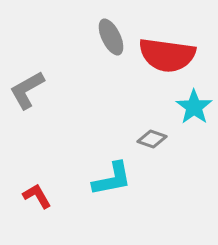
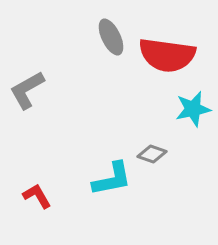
cyan star: moved 1 px left, 2 px down; rotated 24 degrees clockwise
gray diamond: moved 15 px down
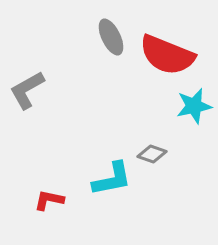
red semicircle: rotated 14 degrees clockwise
cyan star: moved 1 px right, 3 px up
red L-shape: moved 12 px right, 4 px down; rotated 48 degrees counterclockwise
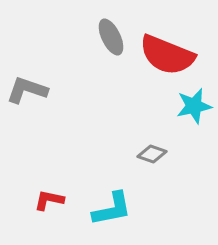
gray L-shape: rotated 48 degrees clockwise
cyan L-shape: moved 30 px down
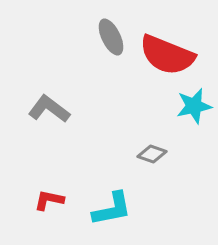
gray L-shape: moved 22 px right, 19 px down; rotated 18 degrees clockwise
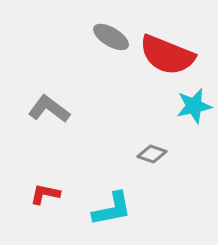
gray ellipse: rotated 33 degrees counterclockwise
red L-shape: moved 4 px left, 6 px up
